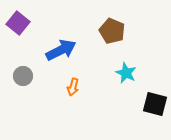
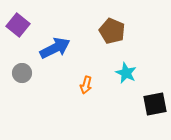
purple square: moved 2 px down
blue arrow: moved 6 px left, 2 px up
gray circle: moved 1 px left, 3 px up
orange arrow: moved 13 px right, 2 px up
black square: rotated 25 degrees counterclockwise
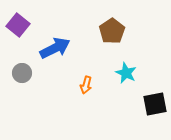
brown pentagon: rotated 15 degrees clockwise
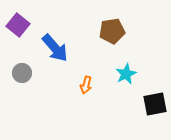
brown pentagon: rotated 25 degrees clockwise
blue arrow: rotated 76 degrees clockwise
cyan star: moved 1 px down; rotated 20 degrees clockwise
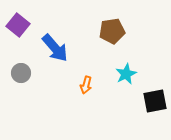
gray circle: moved 1 px left
black square: moved 3 px up
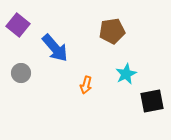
black square: moved 3 px left
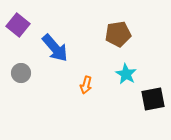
brown pentagon: moved 6 px right, 3 px down
cyan star: rotated 15 degrees counterclockwise
black square: moved 1 px right, 2 px up
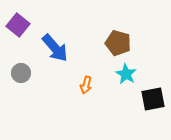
brown pentagon: moved 9 px down; rotated 25 degrees clockwise
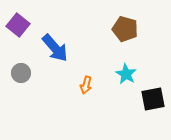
brown pentagon: moved 7 px right, 14 px up
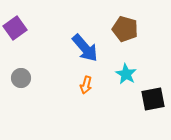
purple square: moved 3 px left, 3 px down; rotated 15 degrees clockwise
blue arrow: moved 30 px right
gray circle: moved 5 px down
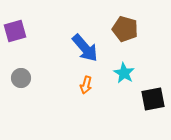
purple square: moved 3 px down; rotated 20 degrees clockwise
cyan star: moved 2 px left, 1 px up
